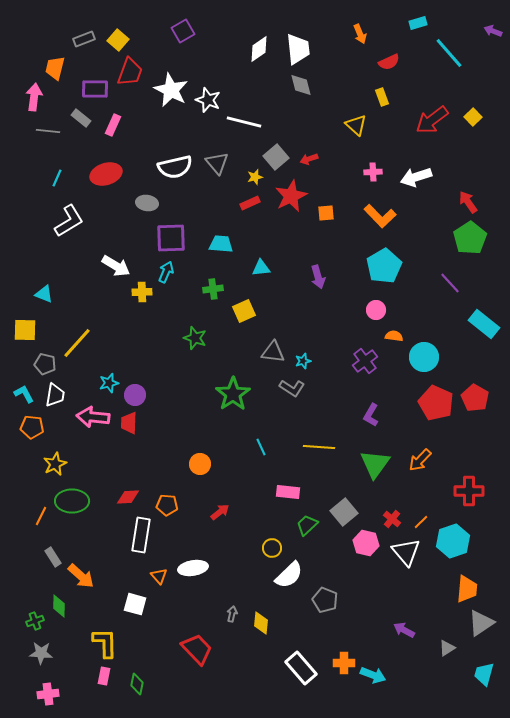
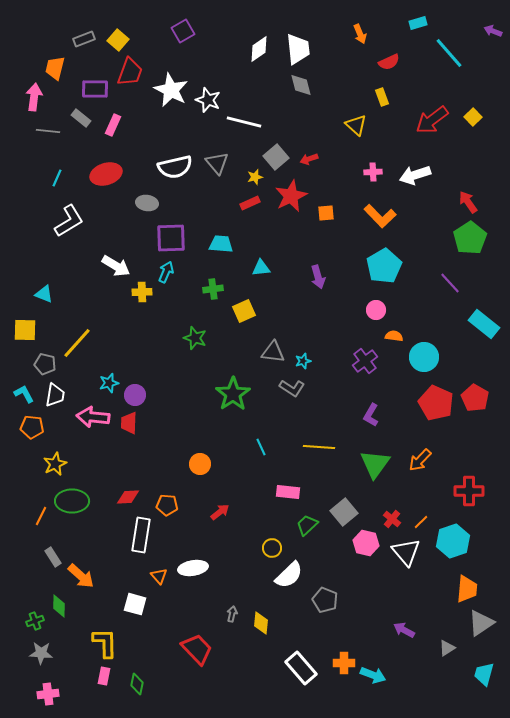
white arrow at (416, 177): moved 1 px left, 2 px up
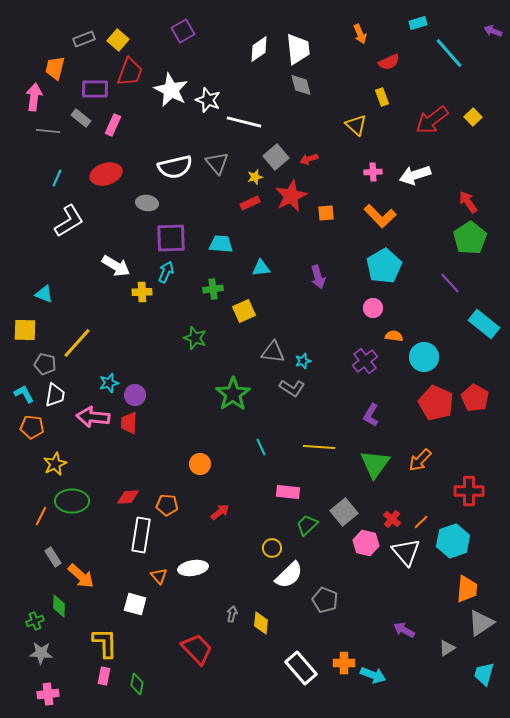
pink circle at (376, 310): moved 3 px left, 2 px up
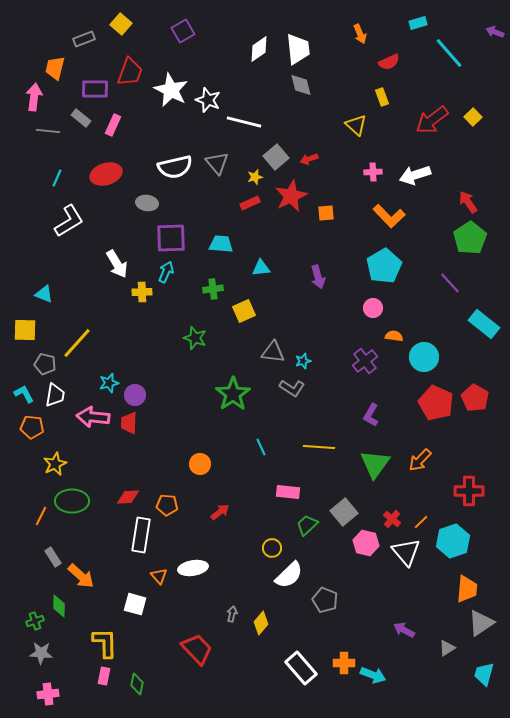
purple arrow at (493, 31): moved 2 px right, 1 px down
yellow square at (118, 40): moved 3 px right, 16 px up
orange L-shape at (380, 216): moved 9 px right
white arrow at (116, 266): moved 1 px right, 2 px up; rotated 28 degrees clockwise
yellow diamond at (261, 623): rotated 35 degrees clockwise
